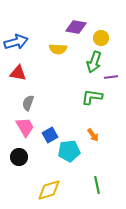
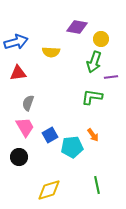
purple diamond: moved 1 px right
yellow circle: moved 1 px down
yellow semicircle: moved 7 px left, 3 px down
red triangle: rotated 18 degrees counterclockwise
cyan pentagon: moved 3 px right, 4 px up
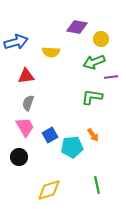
green arrow: rotated 50 degrees clockwise
red triangle: moved 8 px right, 3 px down
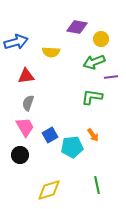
black circle: moved 1 px right, 2 px up
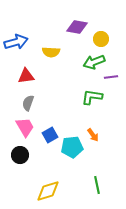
yellow diamond: moved 1 px left, 1 px down
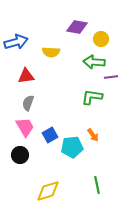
green arrow: rotated 25 degrees clockwise
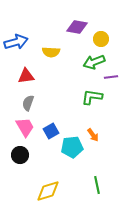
green arrow: rotated 25 degrees counterclockwise
blue square: moved 1 px right, 4 px up
